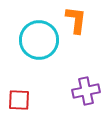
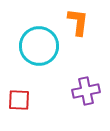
orange L-shape: moved 2 px right, 2 px down
cyan circle: moved 6 px down
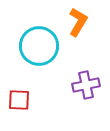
orange L-shape: rotated 24 degrees clockwise
purple cross: moved 6 px up
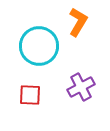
purple cross: moved 5 px left, 2 px down; rotated 16 degrees counterclockwise
red square: moved 11 px right, 5 px up
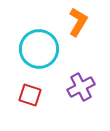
cyan circle: moved 3 px down
red square: rotated 15 degrees clockwise
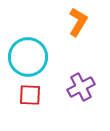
cyan circle: moved 11 px left, 8 px down
red square: rotated 15 degrees counterclockwise
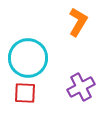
cyan circle: moved 1 px down
red square: moved 5 px left, 2 px up
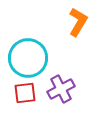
purple cross: moved 20 px left, 2 px down
red square: rotated 10 degrees counterclockwise
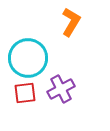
orange L-shape: moved 7 px left
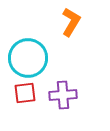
purple cross: moved 2 px right, 6 px down; rotated 24 degrees clockwise
